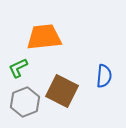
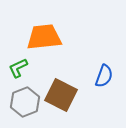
blue semicircle: rotated 15 degrees clockwise
brown square: moved 1 px left, 4 px down
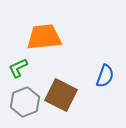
blue semicircle: moved 1 px right
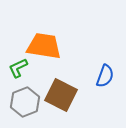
orange trapezoid: moved 9 px down; rotated 15 degrees clockwise
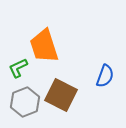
orange trapezoid: rotated 117 degrees counterclockwise
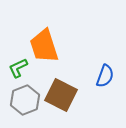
gray hexagon: moved 2 px up
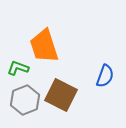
green L-shape: rotated 45 degrees clockwise
